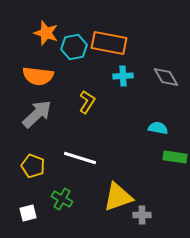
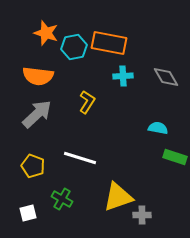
green rectangle: rotated 10 degrees clockwise
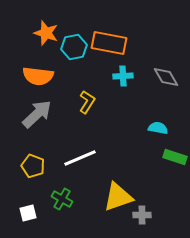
white line: rotated 40 degrees counterclockwise
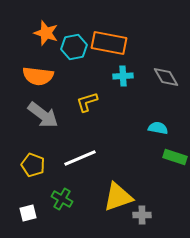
yellow L-shape: rotated 140 degrees counterclockwise
gray arrow: moved 6 px right, 1 px down; rotated 80 degrees clockwise
yellow pentagon: moved 1 px up
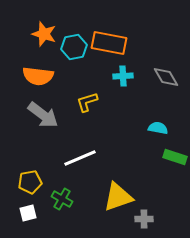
orange star: moved 2 px left, 1 px down
yellow pentagon: moved 3 px left, 17 px down; rotated 30 degrees counterclockwise
gray cross: moved 2 px right, 4 px down
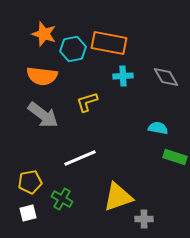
cyan hexagon: moved 1 px left, 2 px down
orange semicircle: moved 4 px right
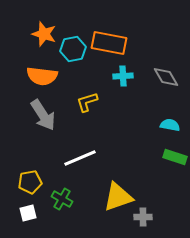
gray arrow: rotated 20 degrees clockwise
cyan semicircle: moved 12 px right, 3 px up
gray cross: moved 1 px left, 2 px up
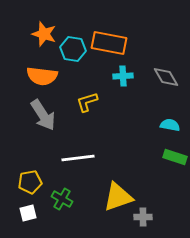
cyan hexagon: rotated 20 degrees clockwise
white line: moved 2 px left; rotated 16 degrees clockwise
